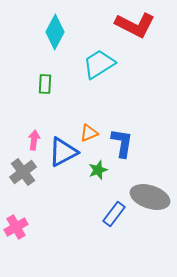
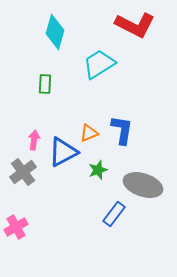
cyan diamond: rotated 12 degrees counterclockwise
blue L-shape: moved 13 px up
gray ellipse: moved 7 px left, 12 px up
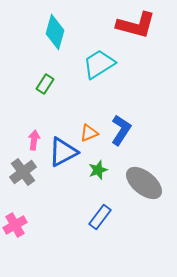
red L-shape: moved 1 px right; rotated 12 degrees counterclockwise
green rectangle: rotated 30 degrees clockwise
blue L-shape: moved 1 px left; rotated 24 degrees clockwise
gray ellipse: moved 1 px right, 2 px up; rotated 21 degrees clockwise
blue rectangle: moved 14 px left, 3 px down
pink cross: moved 1 px left, 2 px up
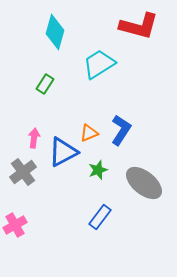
red L-shape: moved 3 px right, 1 px down
pink arrow: moved 2 px up
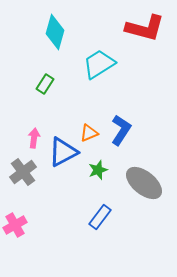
red L-shape: moved 6 px right, 2 px down
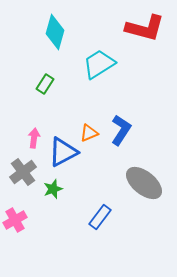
green star: moved 45 px left, 19 px down
pink cross: moved 5 px up
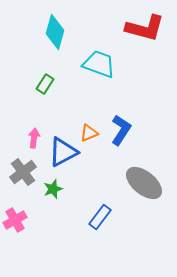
cyan trapezoid: rotated 52 degrees clockwise
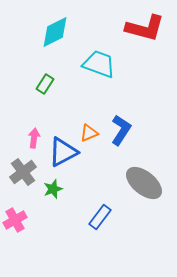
cyan diamond: rotated 48 degrees clockwise
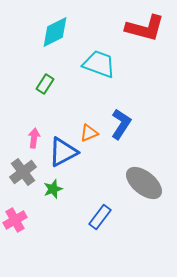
blue L-shape: moved 6 px up
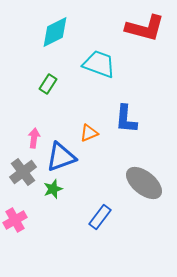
green rectangle: moved 3 px right
blue L-shape: moved 5 px right, 5 px up; rotated 152 degrees clockwise
blue triangle: moved 2 px left, 5 px down; rotated 8 degrees clockwise
